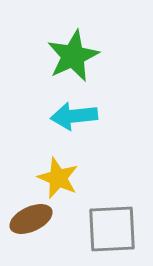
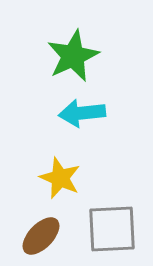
cyan arrow: moved 8 px right, 3 px up
yellow star: moved 2 px right
brown ellipse: moved 10 px right, 17 px down; rotated 21 degrees counterclockwise
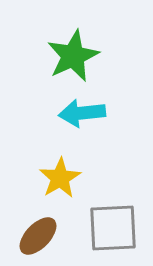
yellow star: rotated 18 degrees clockwise
gray square: moved 1 px right, 1 px up
brown ellipse: moved 3 px left
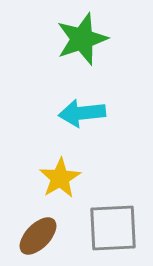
green star: moved 9 px right, 17 px up; rotated 6 degrees clockwise
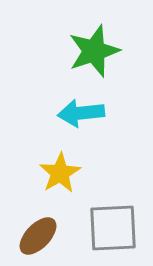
green star: moved 12 px right, 12 px down
cyan arrow: moved 1 px left
yellow star: moved 5 px up
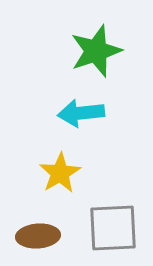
green star: moved 2 px right
brown ellipse: rotated 42 degrees clockwise
